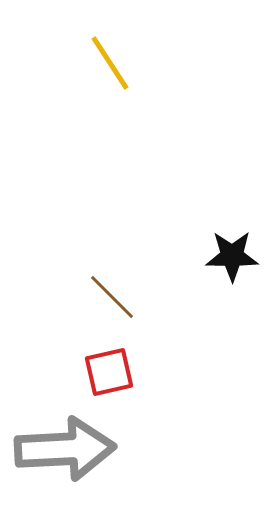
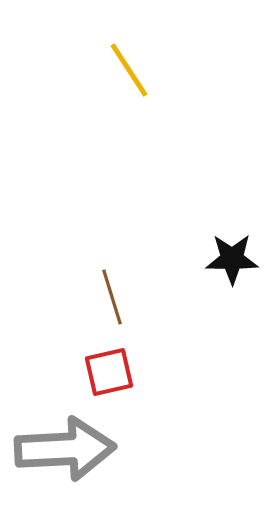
yellow line: moved 19 px right, 7 px down
black star: moved 3 px down
brown line: rotated 28 degrees clockwise
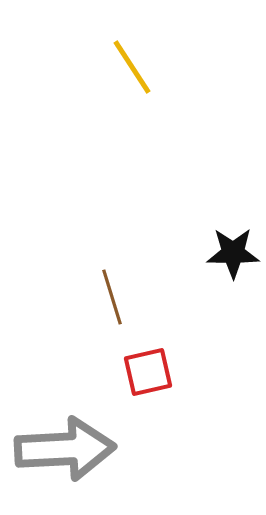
yellow line: moved 3 px right, 3 px up
black star: moved 1 px right, 6 px up
red square: moved 39 px right
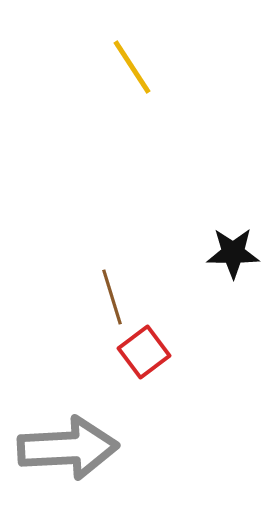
red square: moved 4 px left, 20 px up; rotated 24 degrees counterclockwise
gray arrow: moved 3 px right, 1 px up
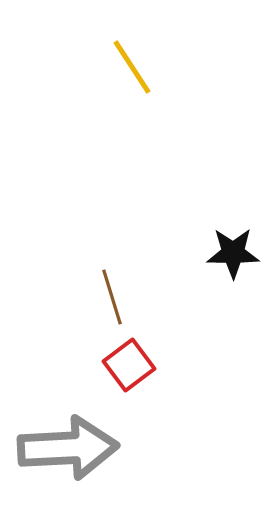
red square: moved 15 px left, 13 px down
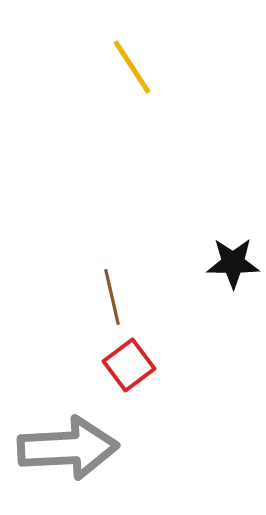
black star: moved 10 px down
brown line: rotated 4 degrees clockwise
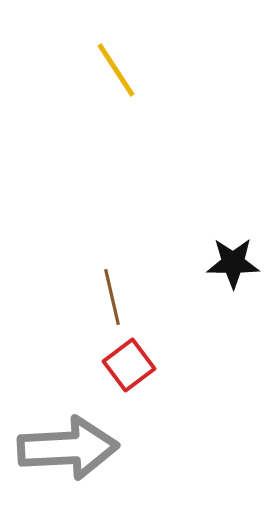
yellow line: moved 16 px left, 3 px down
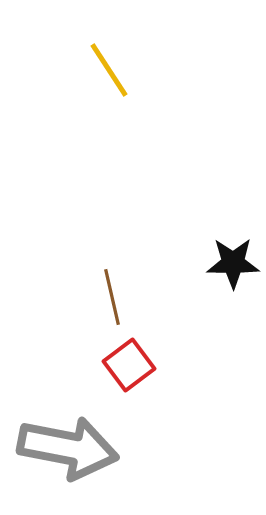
yellow line: moved 7 px left
gray arrow: rotated 14 degrees clockwise
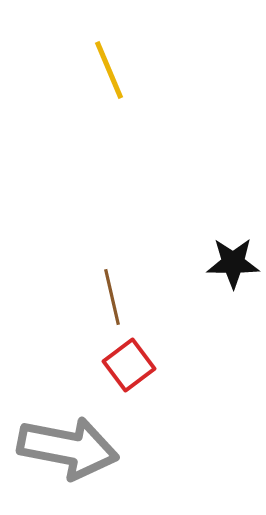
yellow line: rotated 10 degrees clockwise
